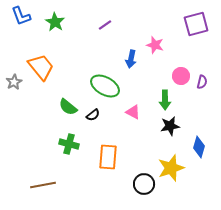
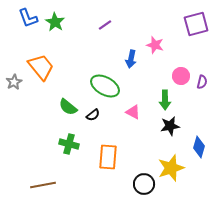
blue L-shape: moved 7 px right, 2 px down
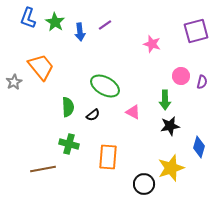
blue L-shape: rotated 40 degrees clockwise
purple square: moved 7 px down
pink star: moved 3 px left, 1 px up
blue arrow: moved 51 px left, 27 px up; rotated 18 degrees counterclockwise
green semicircle: rotated 132 degrees counterclockwise
brown line: moved 16 px up
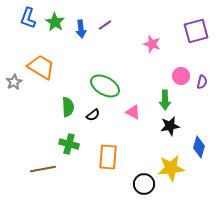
blue arrow: moved 1 px right, 3 px up
orange trapezoid: rotated 20 degrees counterclockwise
yellow star: rotated 12 degrees clockwise
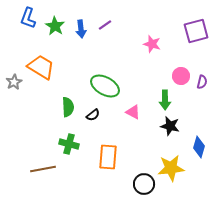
green star: moved 4 px down
black star: rotated 24 degrees clockwise
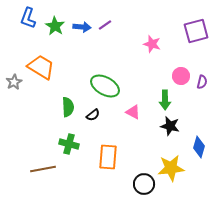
blue arrow: moved 1 px right, 2 px up; rotated 78 degrees counterclockwise
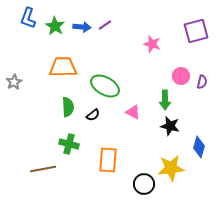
orange trapezoid: moved 22 px right; rotated 32 degrees counterclockwise
orange rectangle: moved 3 px down
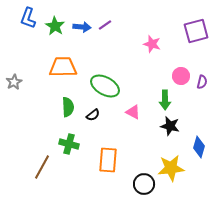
brown line: moved 1 px left, 2 px up; rotated 50 degrees counterclockwise
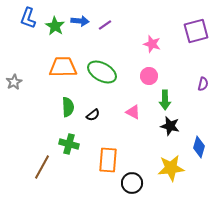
blue arrow: moved 2 px left, 6 px up
pink circle: moved 32 px left
purple semicircle: moved 1 px right, 2 px down
green ellipse: moved 3 px left, 14 px up
black circle: moved 12 px left, 1 px up
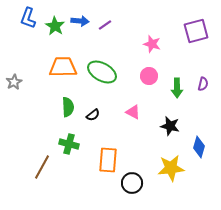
green arrow: moved 12 px right, 12 px up
